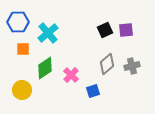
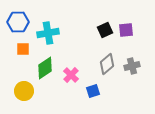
cyan cross: rotated 30 degrees clockwise
yellow circle: moved 2 px right, 1 px down
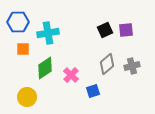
yellow circle: moved 3 px right, 6 px down
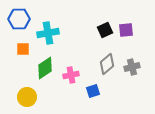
blue hexagon: moved 1 px right, 3 px up
gray cross: moved 1 px down
pink cross: rotated 35 degrees clockwise
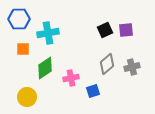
pink cross: moved 3 px down
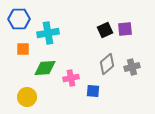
purple square: moved 1 px left, 1 px up
green diamond: rotated 30 degrees clockwise
blue square: rotated 24 degrees clockwise
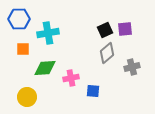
gray diamond: moved 11 px up
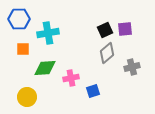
blue square: rotated 24 degrees counterclockwise
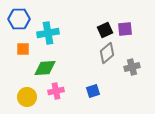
pink cross: moved 15 px left, 13 px down
